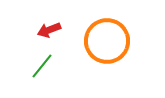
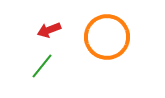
orange circle: moved 4 px up
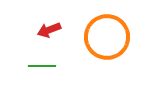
green line: rotated 52 degrees clockwise
